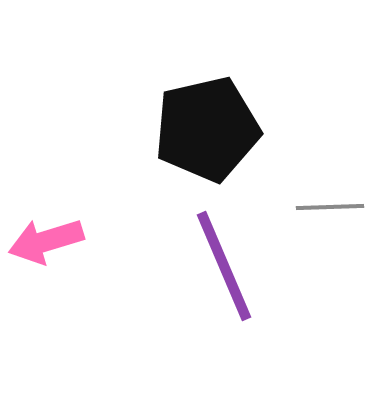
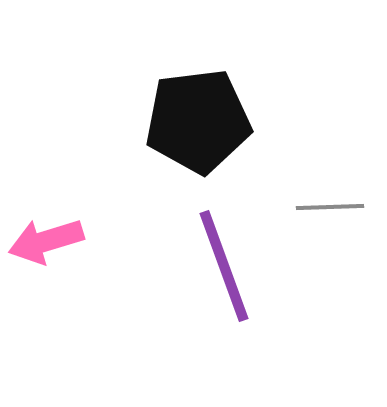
black pentagon: moved 9 px left, 8 px up; rotated 6 degrees clockwise
purple line: rotated 3 degrees clockwise
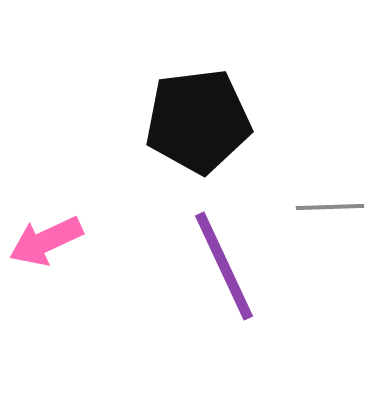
pink arrow: rotated 8 degrees counterclockwise
purple line: rotated 5 degrees counterclockwise
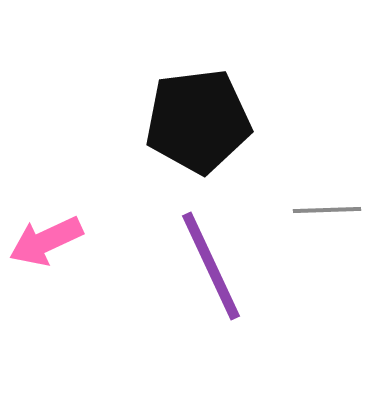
gray line: moved 3 px left, 3 px down
purple line: moved 13 px left
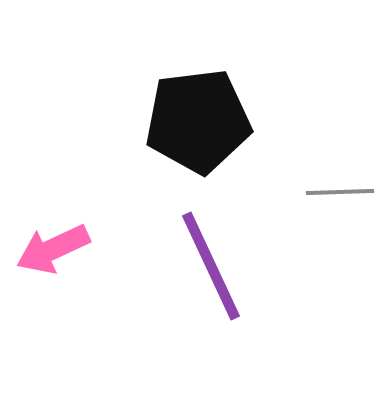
gray line: moved 13 px right, 18 px up
pink arrow: moved 7 px right, 8 px down
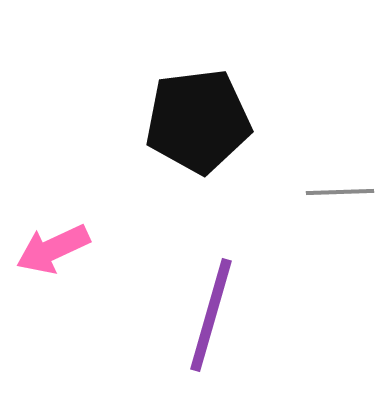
purple line: moved 49 px down; rotated 41 degrees clockwise
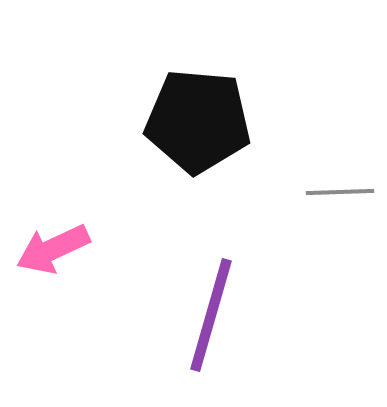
black pentagon: rotated 12 degrees clockwise
